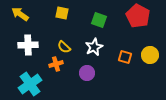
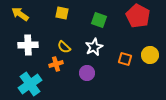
orange square: moved 2 px down
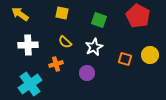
yellow semicircle: moved 1 px right, 5 px up
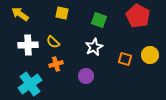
yellow semicircle: moved 12 px left
purple circle: moved 1 px left, 3 px down
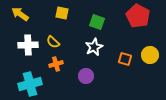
green square: moved 2 px left, 2 px down
cyan cross: rotated 20 degrees clockwise
